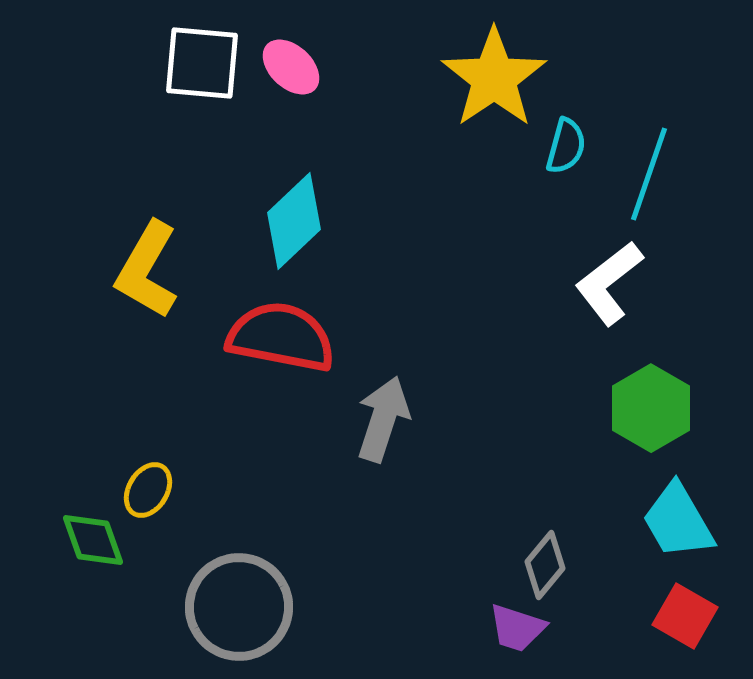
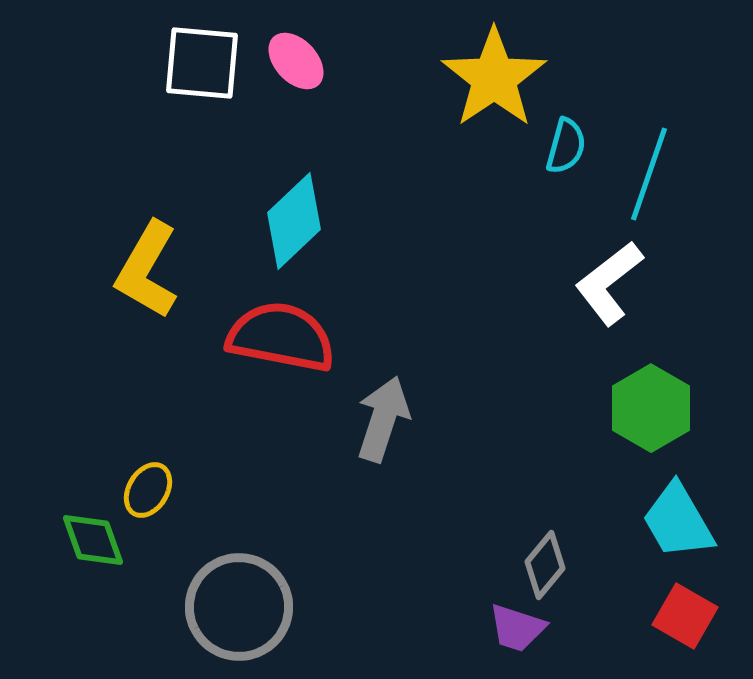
pink ellipse: moved 5 px right, 6 px up; rotated 4 degrees clockwise
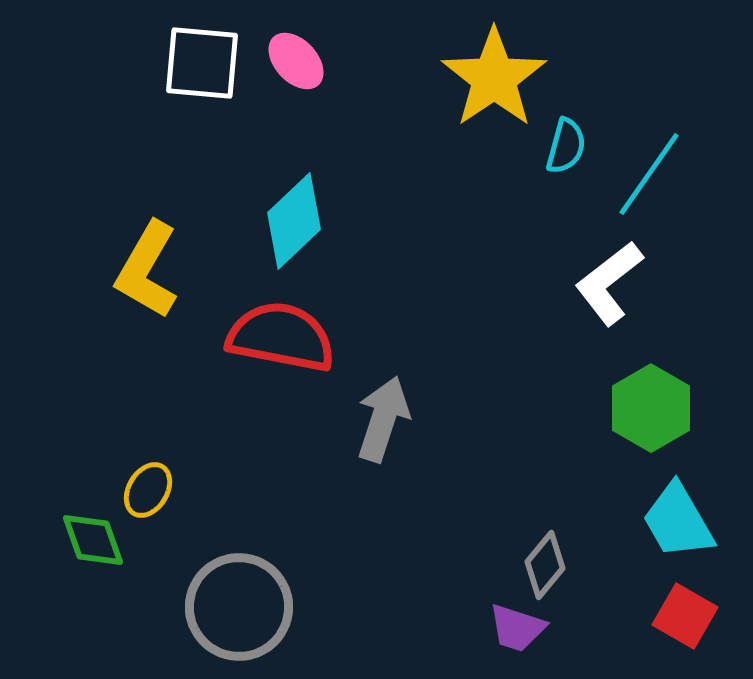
cyan line: rotated 16 degrees clockwise
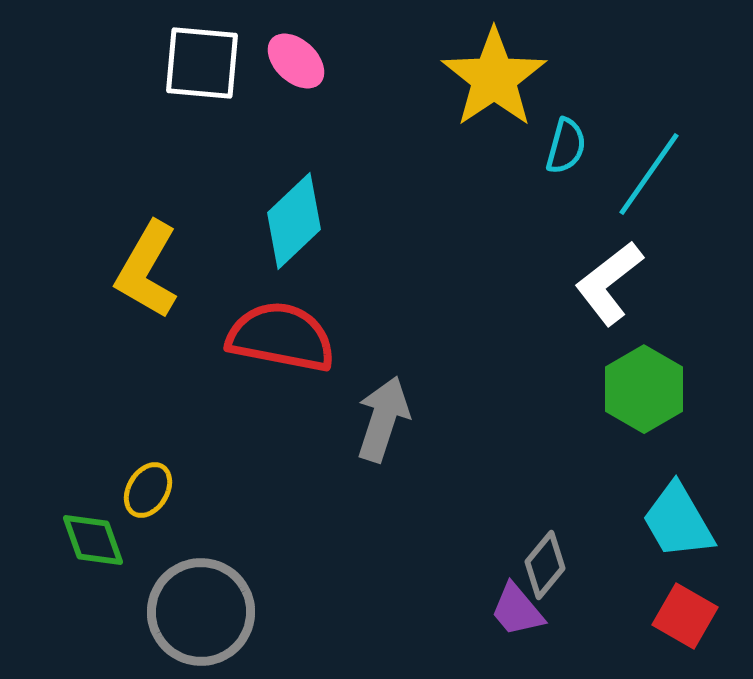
pink ellipse: rotated 4 degrees counterclockwise
green hexagon: moved 7 px left, 19 px up
gray circle: moved 38 px left, 5 px down
purple trapezoid: moved 18 px up; rotated 32 degrees clockwise
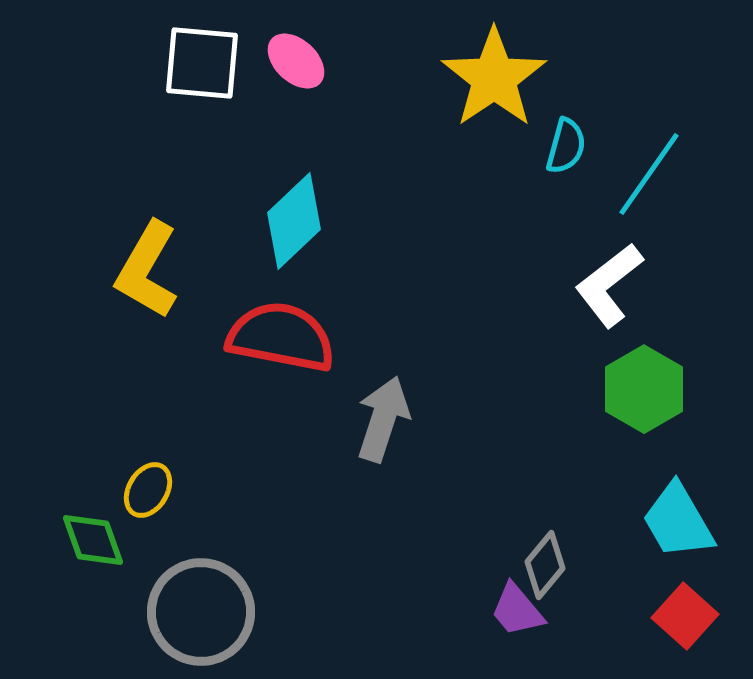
white L-shape: moved 2 px down
red square: rotated 12 degrees clockwise
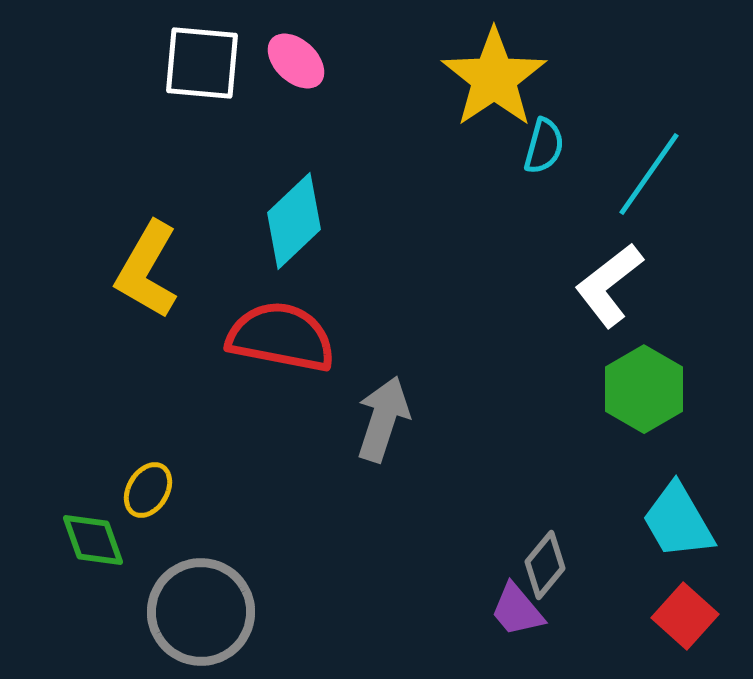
cyan semicircle: moved 22 px left
